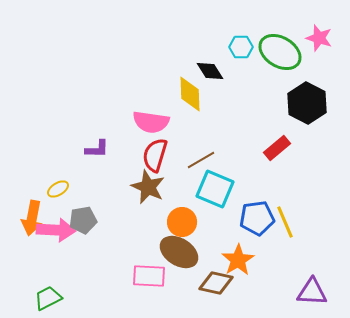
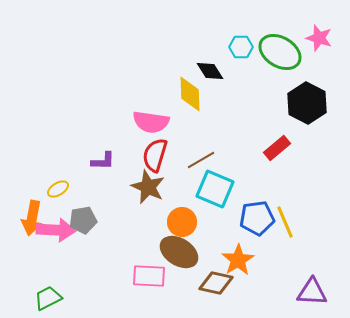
purple L-shape: moved 6 px right, 12 px down
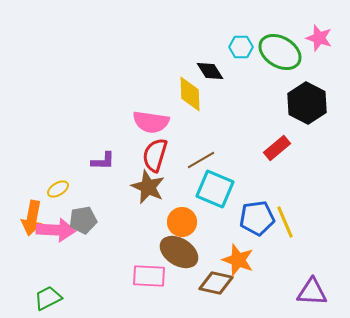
orange star: rotated 20 degrees counterclockwise
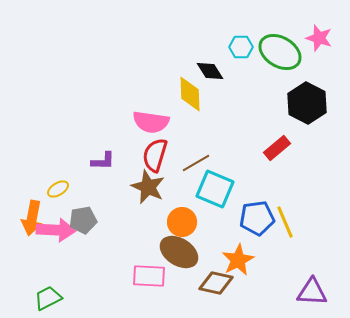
brown line: moved 5 px left, 3 px down
orange star: rotated 24 degrees clockwise
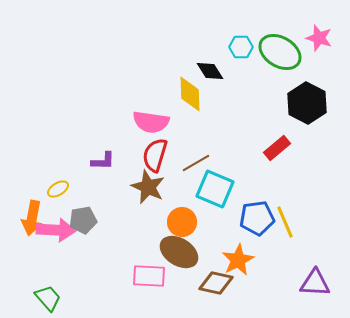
purple triangle: moved 3 px right, 9 px up
green trapezoid: rotated 76 degrees clockwise
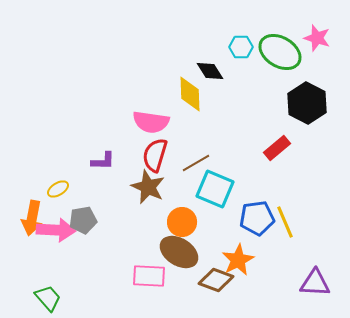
pink star: moved 2 px left
brown diamond: moved 3 px up; rotated 8 degrees clockwise
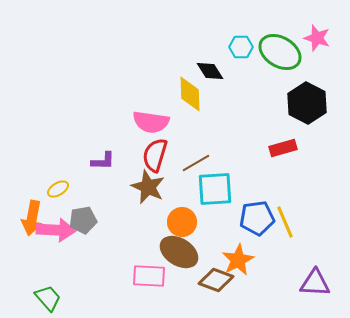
red rectangle: moved 6 px right; rotated 24 degrees clockwise
cyan square: rotated 27 degrees counterclockwise
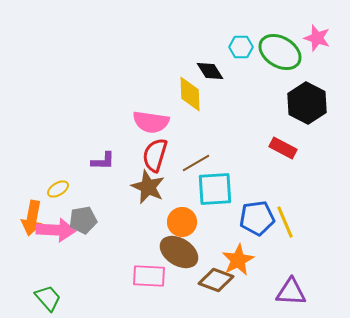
red rectangle: rotated 44 degrees clockwise
purple triangle: moved 24 px left, 9 px down
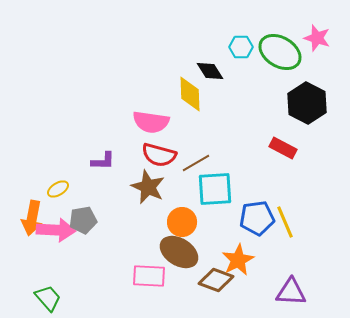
red semicircle: moved 4 px right; rotated 92 degrees counterclockwise
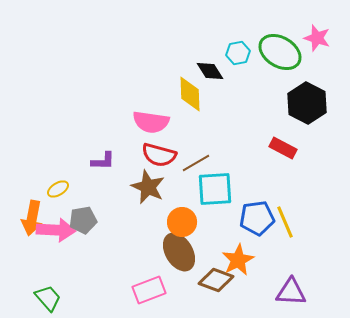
cyan hexagon: moved 3 px left, 6 px down; rotated 10 degrees counterclockwise
brown ellipse: rotated 27 degrees clockwise
pink rectangle: moved 14 px down; rotated 24 degrees counterclockwise
